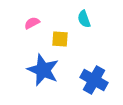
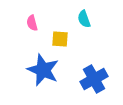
pink semicircle: rotated 77 degrees counterclockwise
blue cross: moved 1 px up; rotated 32 degrees clockwise
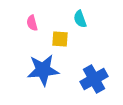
cyan semicircle: moved 4 px left
blue star: rotated 28 degrees counterclockwise
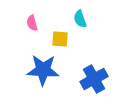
blue star: rotated 8 degrees clockwise
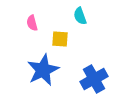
cyan semicircle: moved 3 px up
blue star: rotated 28 degrees counterclockwise
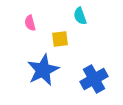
pink semicircle: moved 2 px left
yellow square: rotated 12 degrees counterclockwise
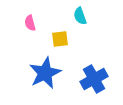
blue star: moved 2 px right, 3 px down
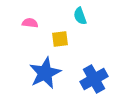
pink semicircle: rotated 112 degrees clockwise
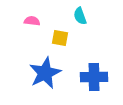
pink semicircle: moved 2 px right, 2 px up
yellow square: moved 1 px up; rotated 18 degrees clockwise
blue cross: moved 2 px up; rotated 28 degrees clockwise
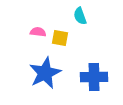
pink semicircle: moved 6 px right, 11 px down
